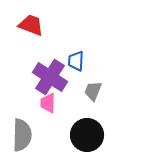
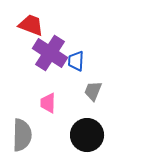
purple cross: moved 24 px up
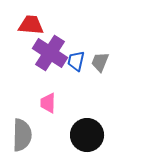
red trapezoid: rotated 16 degrees counterclockwise
blue trapezoid: rotated 10 degrees clockwise
gray trapezoid: moved 7 px right, 29 px up
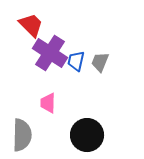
red trapezoid: rotated 40 degrees clockwise
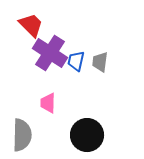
gray trapezoid: rotated 15 degrees counterclockwise
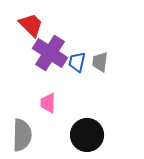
blue trapezoid: moved 1 px right, 1 px down
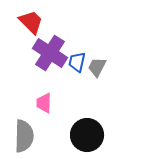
red trapezoid: moved 3 px up
gray trapezoid: moved 3 px left, 5 px down; rotated 20 degrees clockwise
pink trapezoid: moved 4 px left
gray semicircle: moved 2 px right, 1 px down
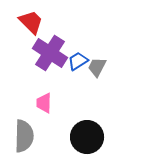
blue trapezoid: moved 1 px right, 1 px up; rotated 45 degrees clockwise
black circle: moved 2 px down
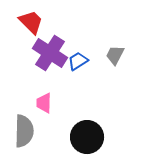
gray trapezoid: moved 18 px right, 12 px up
gray semicircle: moved 5 px up
